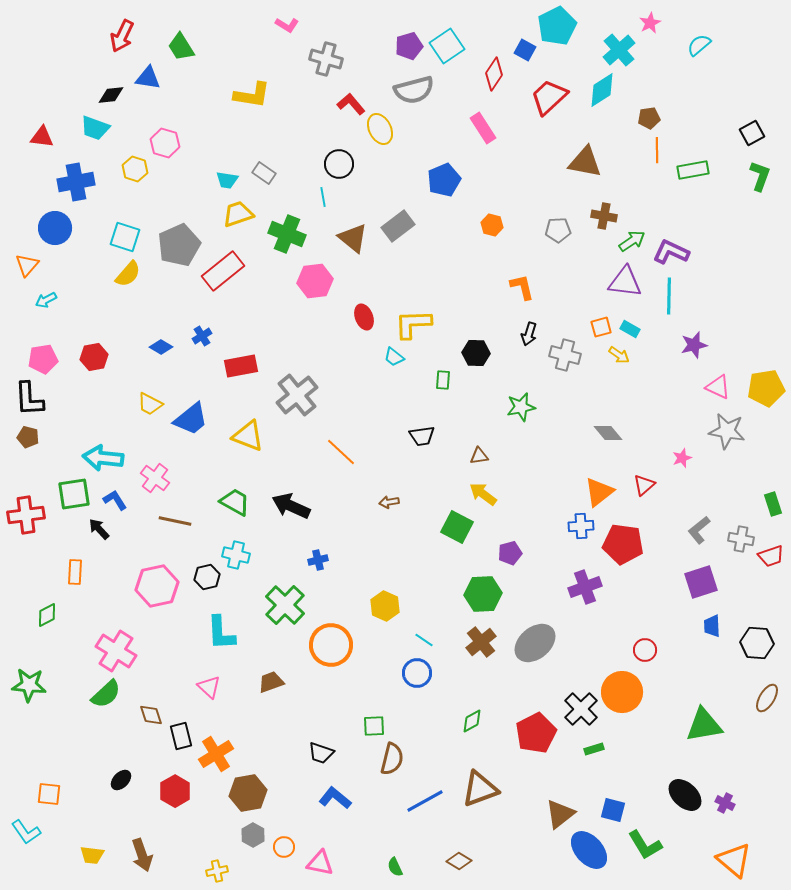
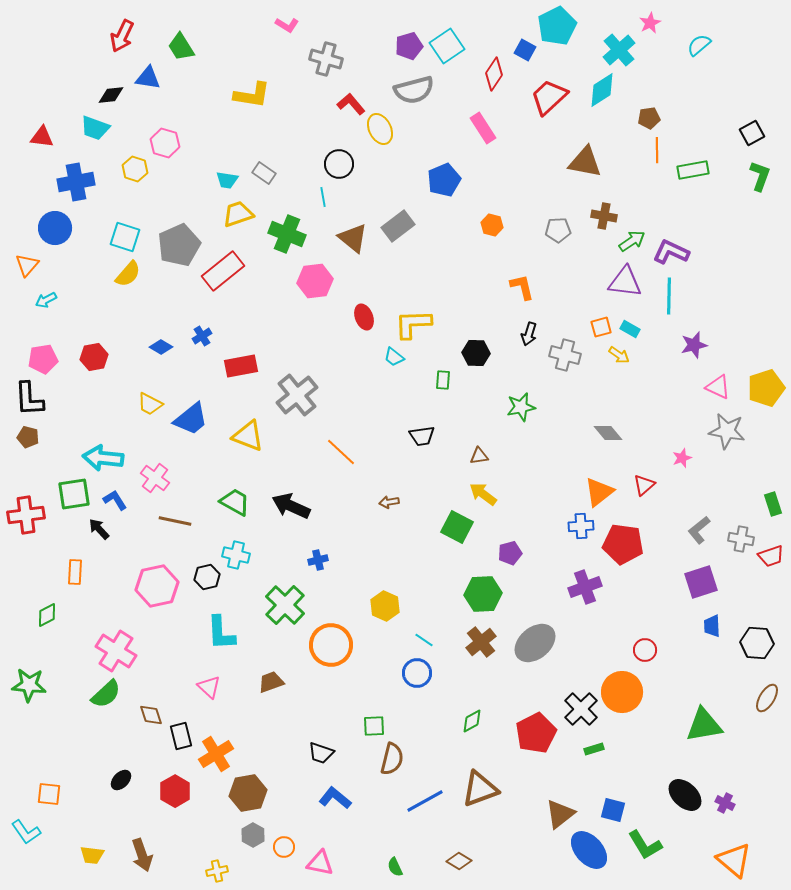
yellow pentagon at (766, 388): rotated 9 degrees counterclockwise
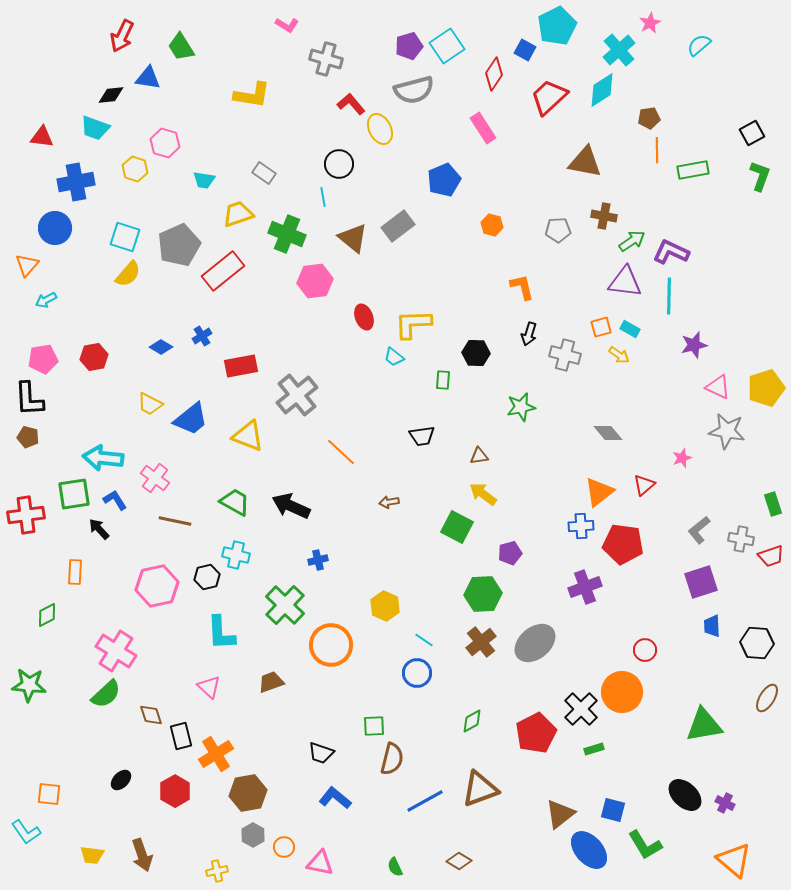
cyan trapezoid at (227, 180): moved 23 px left
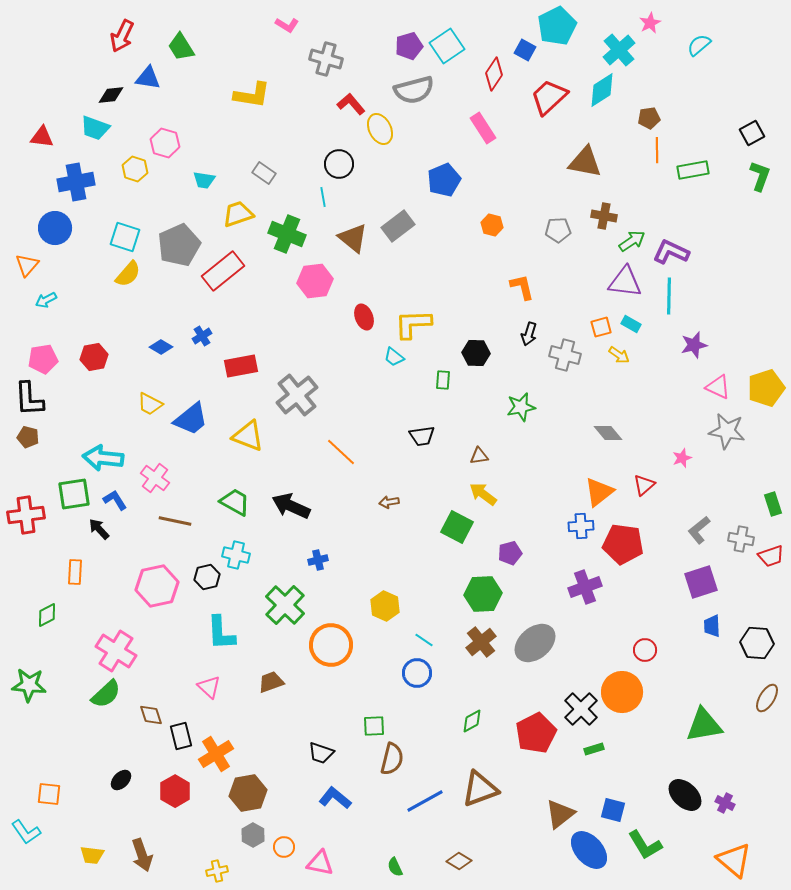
cyan rectangle at (630, 329): moved 1 px right, 5 px up
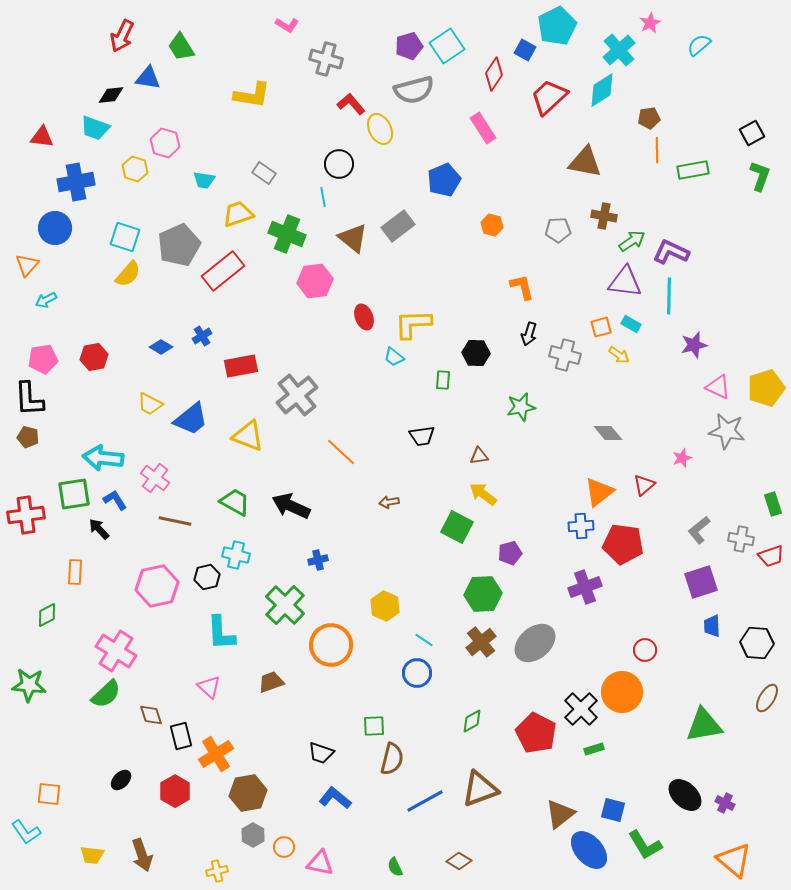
red pentagon at (536, 733): rotated 18 degrees counterclockwise
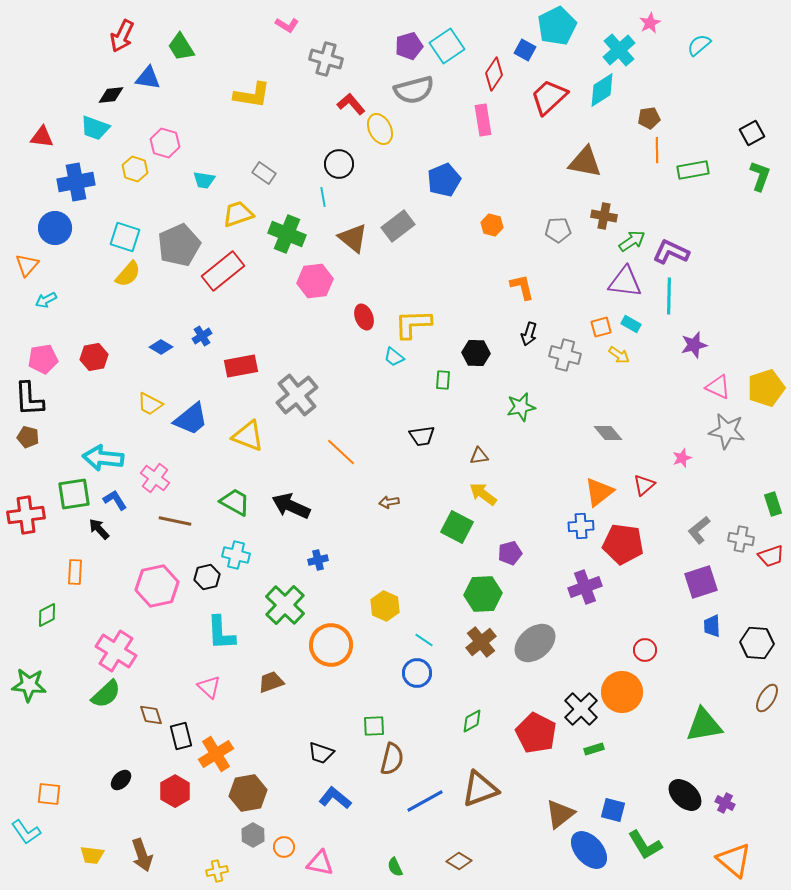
pink rectangle at (483, 128): moved 8 px up; rotated 24 degrees clockwise
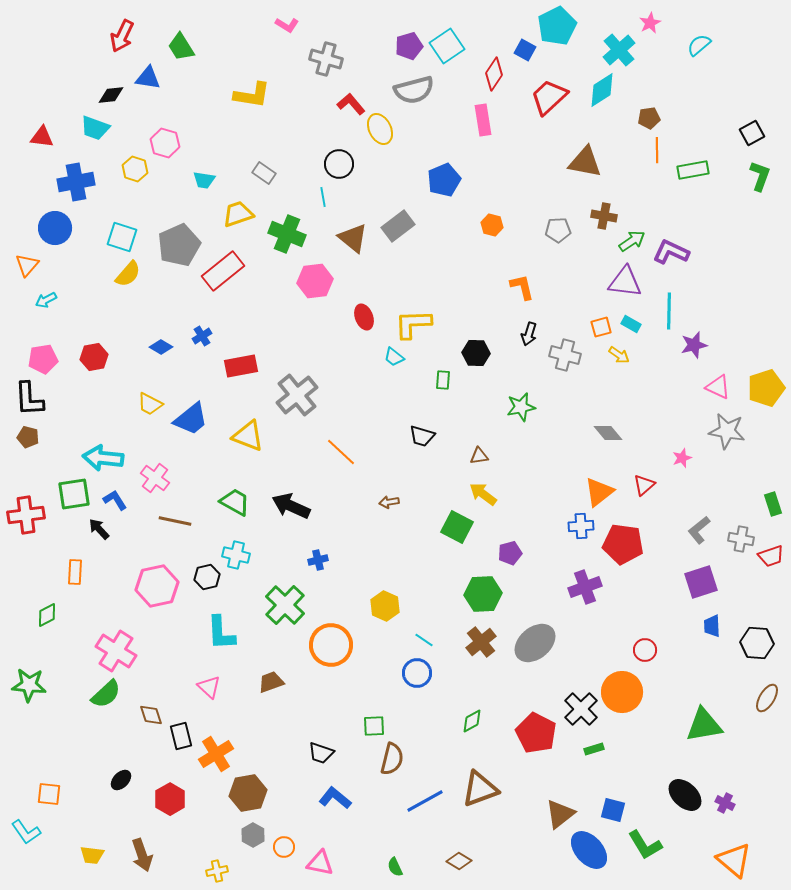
cyan square at (125, 237): moved 3 px left
cyan line at (669, 296): moved 15 px down
black trapezoid at (422, 436): rotated 24 degrees clockwise
red hexagon at (175, 791): moved 5 px left, 8 px down
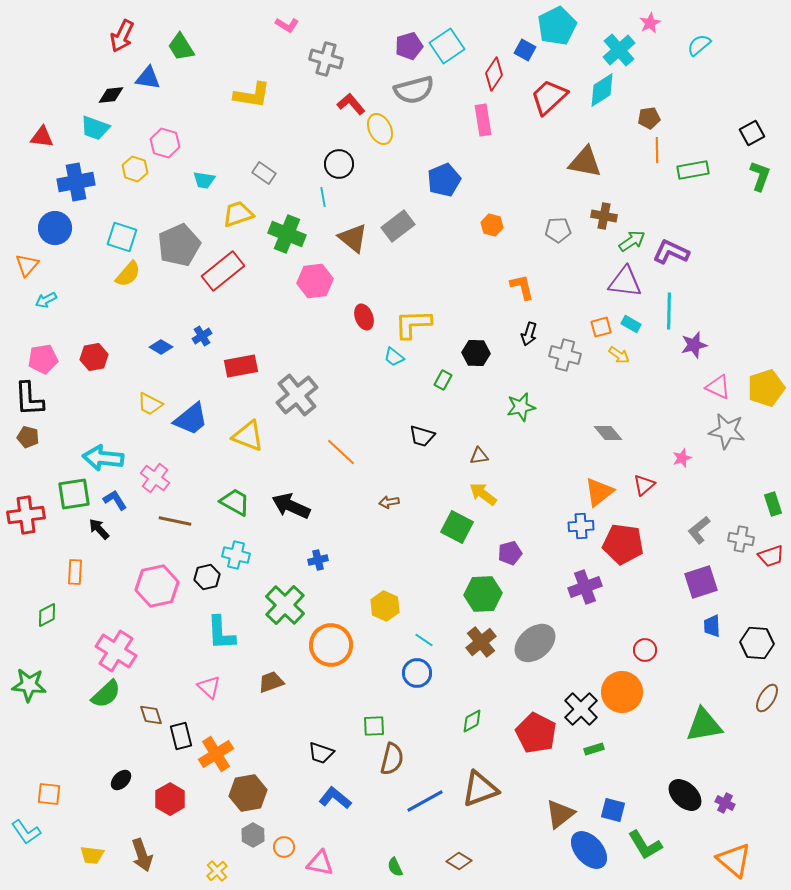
green rectangle at (443, 380): rotated 24 degrees clockwise
yellow cross at (217, 871): rotated 30 degrees counterclockwise
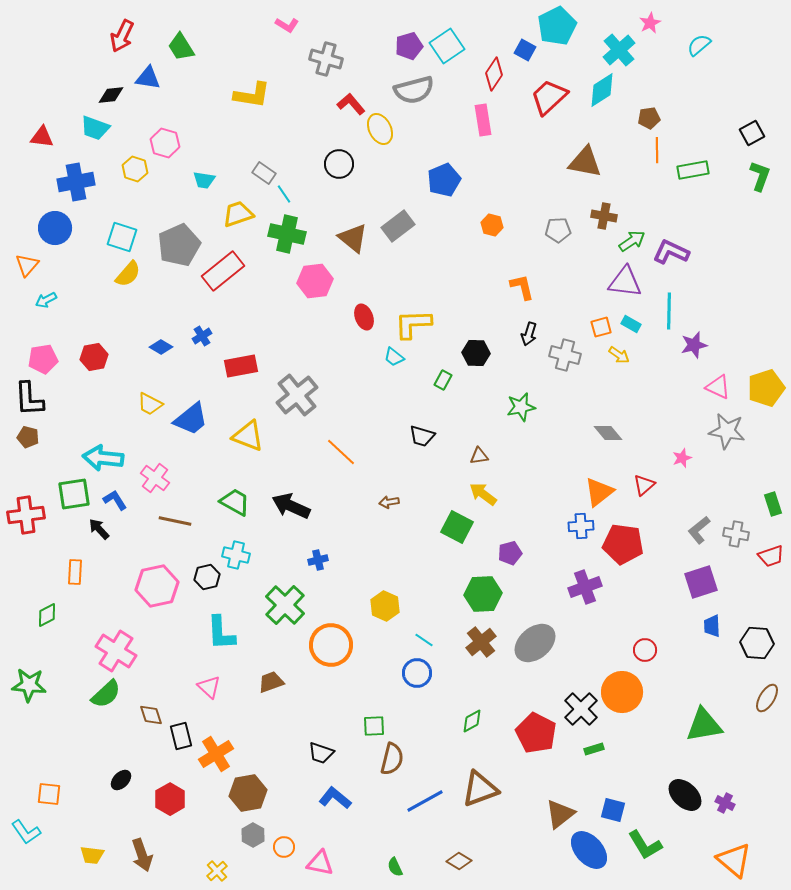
cyan line at (323, 197): moved 39 px left, 3 px up; rotated 24 degrees counterclockwise
green cross at (287, 234): rotated 9 degrees counterclockwise
gray cross at (741, 539): moved 5 px left, 5 px up
